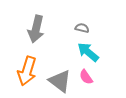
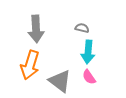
gray arrow: rotated 16 degrees counterclockwise
cyan arrow: rotated 125 degrees counterclockwise
orange arrow: moved 3 px right, 6 px up
pink semicircle: moved 3 px right
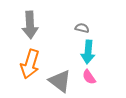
gray arrow: moved 6 px left, 4 px up
orange arrow: moved 1 px up
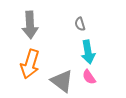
gray semicircle: moved 2 px left, 4 px up; rotated 120 degrees counterclockwise
cyan arrow: rotated 15 degrees counterclockwise
gray triangle: moved 2 px right
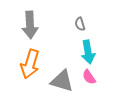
gray triangle: rotated 20 degrees counterclockwise
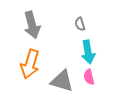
gray arrow: moved 2 px right; rotated 12 degrees counterclockwise
pink semicircle: rotated 21 degrees clockwise
